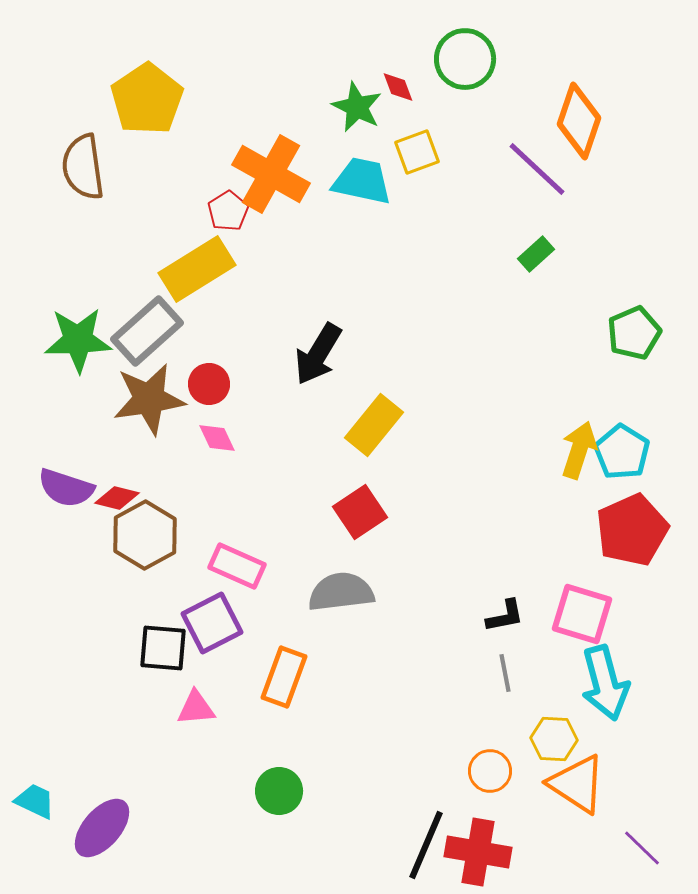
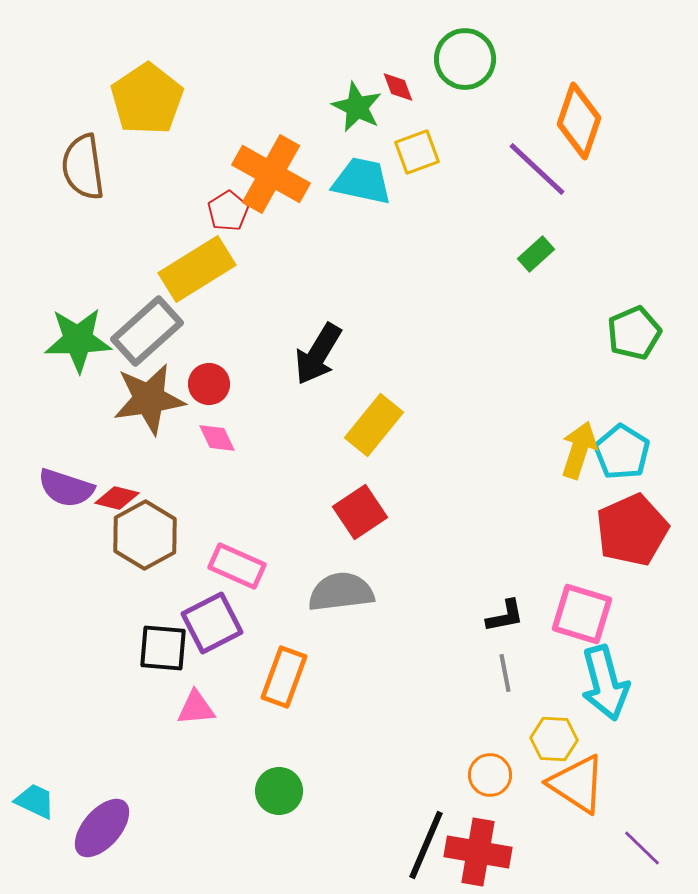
orange circle at (490, 771): moved 4 px down
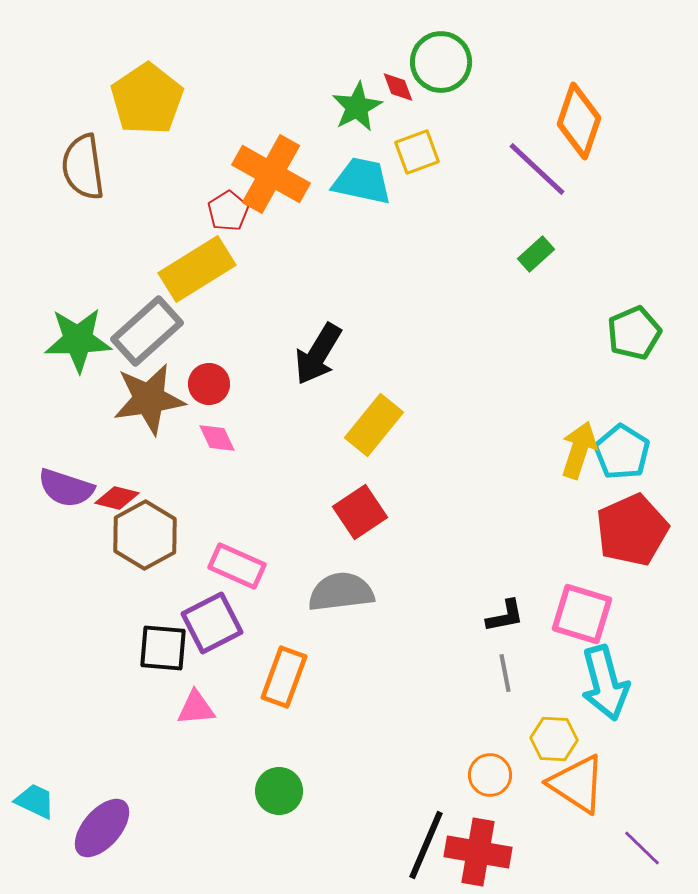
green circle at (465, 59): moved 24 px left, 3 px down
green star at (357, 107): rotated 18 degrees clockwise
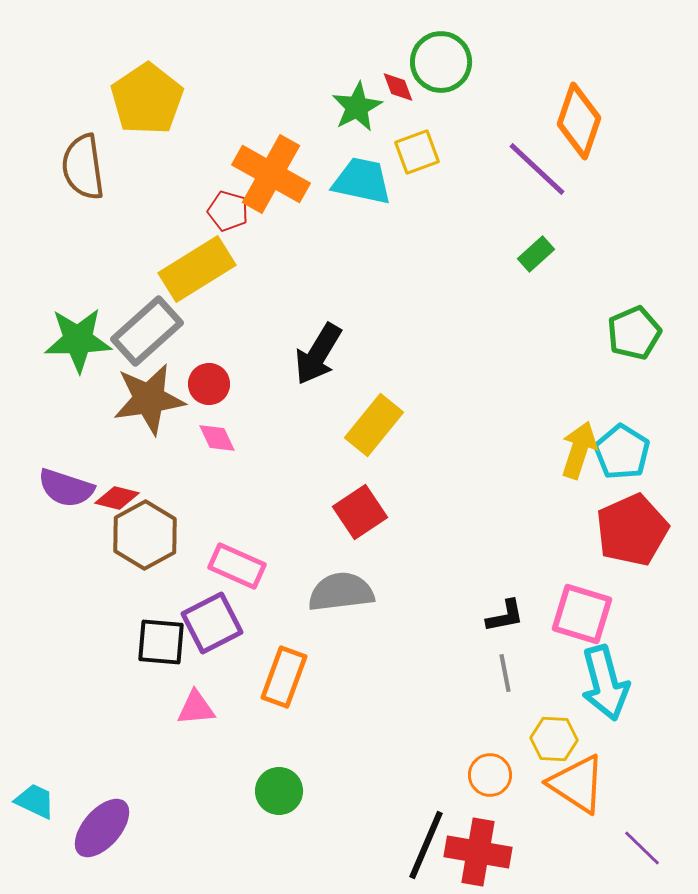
red pentagon at (228, 211): rotated 24 degrees counterclockwise
black square at (163, 648): moved 2 px left, 6 px up
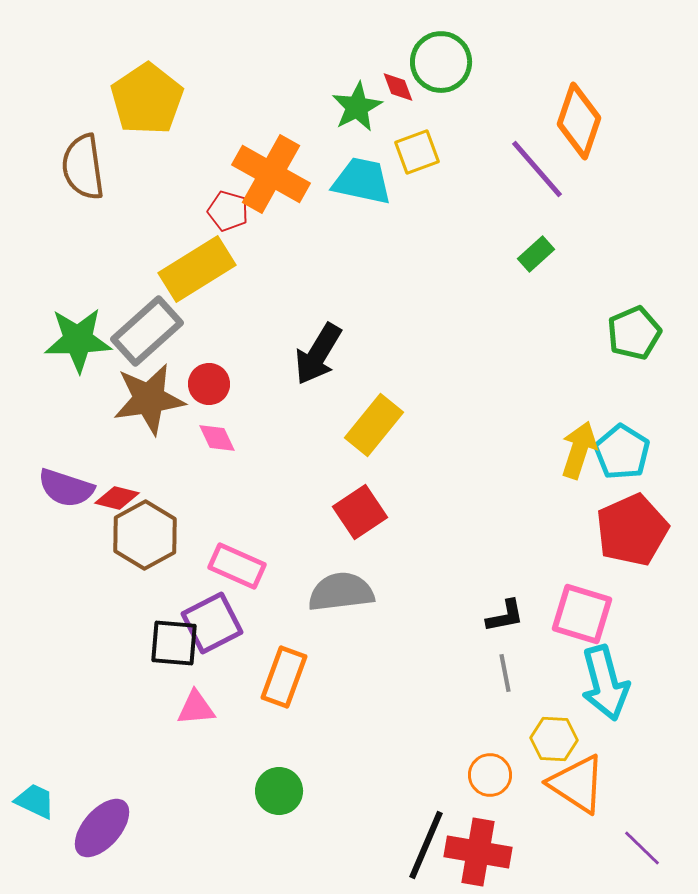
purple line at (537, 169): rotated 6 degrees clockwise
black square at (161, 642): moved 13 px right, 1 px down
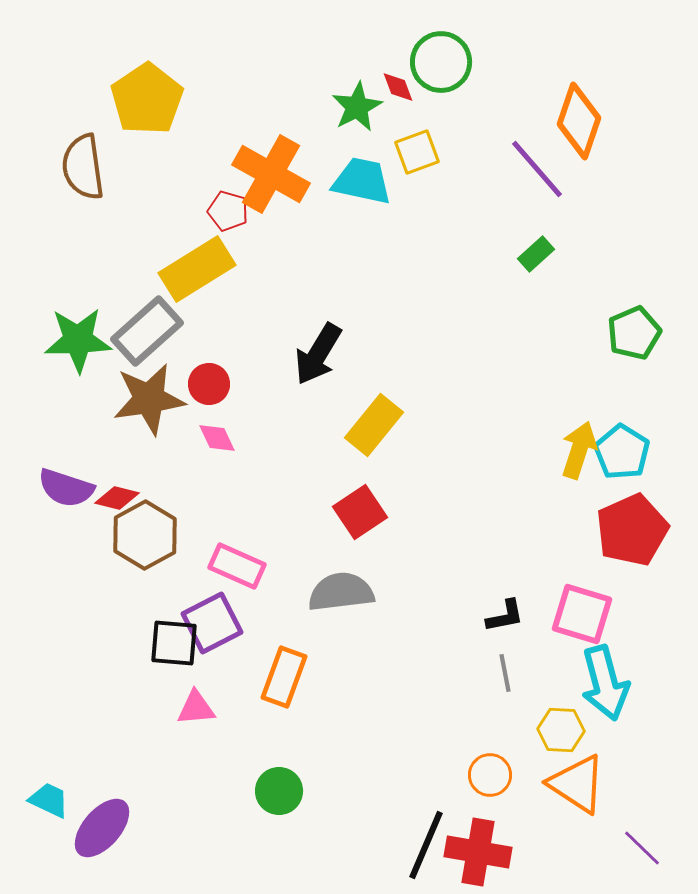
yellow hexagon at (554, 739): moved 7 px right, 9 px up
cyan trapezoid at (35, 801): moved 14 px right, 1 px up
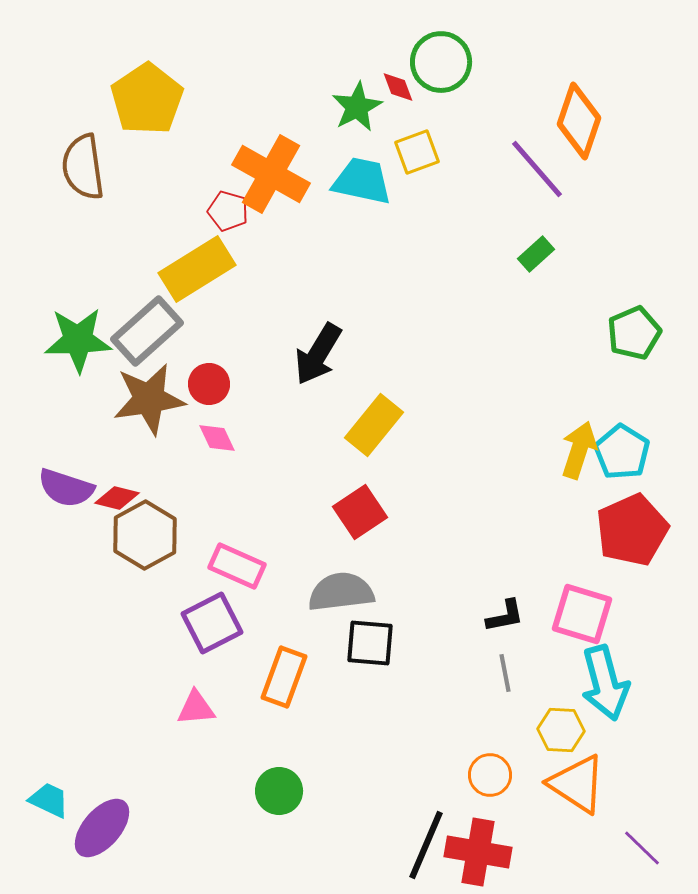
black square at (174, 643): moved 196 px right
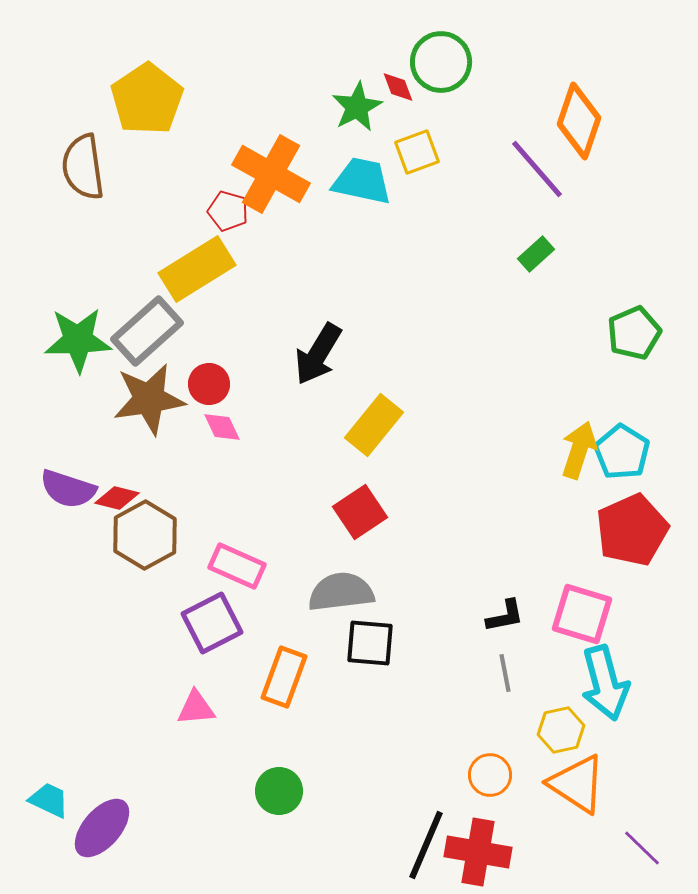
pink diamond at (217, 438): moved 5 px right, 11 px up
purple semicircle at (66, 488): moved 2 px right, 1 px down
yellow hexagon at (561, 730): rotated 15 degrees counterclockwise
